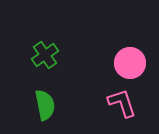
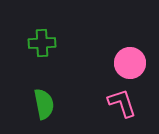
green cross: moved 3 px left, 12 px up; rotated 32 degrees clockwise
green semicircle: moved 1 px left, 1 px up
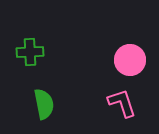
green cross: moved 12 px left, 9 px down
pink circle: moved 3 px up
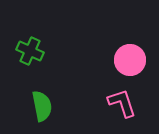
green cross: moved 1 px up; rotated 28 degrees clockwise
green semicircle: moved 2 px left, 2 px down
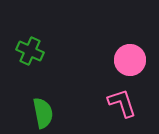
green semicircle: moved 1 px right, 7 px down
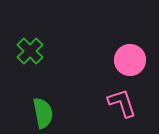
green cross: rotated 20 degrees clockwise
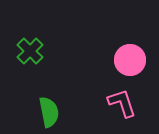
green semicircle: moved 6 px right, 1 px up
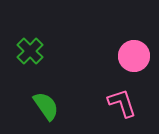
pink circle: moved 4 px right, 4 px up
green semicircle: moved 3 px left, 6 px up; rotated 24 degrees counterclockwise
